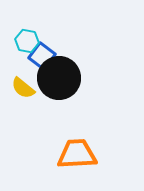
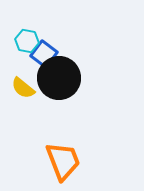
blue square: moved 2 px right, 2 px up
orange trapezoid: moved 14 px left, 7 px down; rotated 72 degrees clockwise
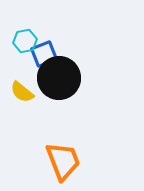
cyan hexagon: moved 2 px left; rotated 20 degrees counterclockwise
blue square: rotated 32 degrees clockwise
yellow semicircle: moved 1 px left, 4 px down
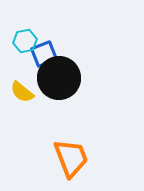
orange trapezoid: moved 8 px right, 3 px up
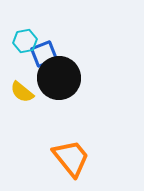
orange trapezoid: rotated 18 degrees counterclockwise
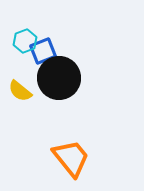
cyan hexagon: rotated 10 degrees counterclockwise
blue square: moved 1 px left, 3 px up
yellow semicircle: moved 2 px left, 1 px up
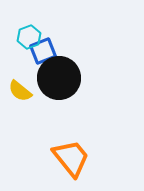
cyan hexagon: moved 4 px right, 4 px up
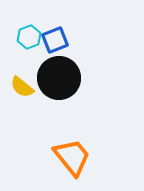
blue square: moved 12 px right, 11 px up
yellow semicircle: moved 2 px right, 4 px up
orange trapezoid: moved 1 px right, 1 px up
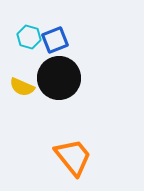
cyan hexagon: rotated 25 degrees counterclockwise
yellow semicircle: rotated 15 degrees counterclockwise
orange trapezoid: moved 1 px right
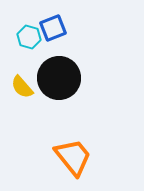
blue square: moved 2 px left, 12 px up
yellow semicircle: rotated 25 degrees clockwise
